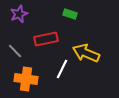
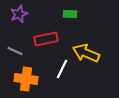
green rectangle: rotated 16 degrees counterclockwise
gray line: rotated 21 degrees counterclockwise
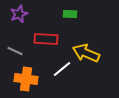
red rectangle: rotated 15 degrees clockwise
white line: rotated 24 degrees clockwise
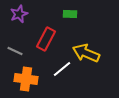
red rectangle: rotated 65 degrees counterclockwise
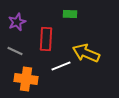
purple star: moved 2 px left, 8 px down
red rectangle: rotated 25 degrees counterclockwise
white line: moved 1 px left, 3 px up; rotated 18 degrees clockwise
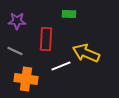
green rectangle: moved 1 px left
purple star: moved 1 px up; rotated 24 degrees clockwise
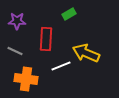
green rectangle: rotated 32 degrees counterclockwise
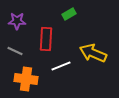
yellow arrow: moved 7 px right
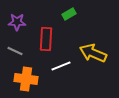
purple star: moved 1 px down
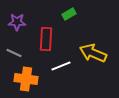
gray line: moved 1 px left, 2 px down
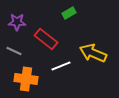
green rectangle: moved 1 px up
red rectangle: rotated 55 degrees counterclockwise
gray line: moved 2 px up
